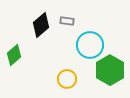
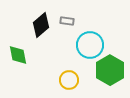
green diamond: moved 4 px right; rotated 60 degrees counterclockwise
yellow circle: moved 2 px right, 1 px down
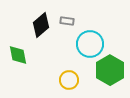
cyan circle: moved 1 px up
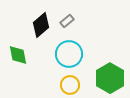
gray rectangle: rotated 48 degrees counterclockwise
cyan circle: moved 21 px left, 10 px down
green hexagon: moved 8 px down
yellow circle: moved 1 px right, 5 px down
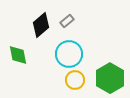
yellow circle: moved 5 px right, 5 px up
